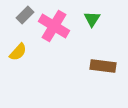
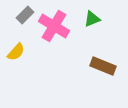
green triangle: rotated 36 degrees clockwise
yellow semicircle: moved 2 px left
brown rectangle: rotated 15 degrees clockwise
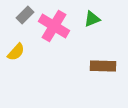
brown rectangle: rotated 20 degrees counterclockwise
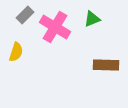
pink cross: moved 1 px right, 1 px down
yellow semicircle: rotated 24 degrees counterclockwise
brown rectangle: moved 3 px right, 1 px up
